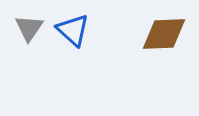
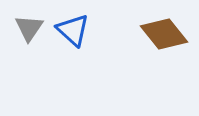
brown diamond: rotated 54 degrees clockwise
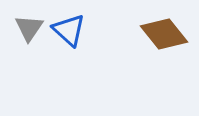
blue triangle: moved 4 px left
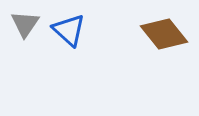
gray triangle: moved 4 px left, 4 px up
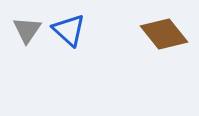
gray triangle: moved 2 px right, 6 px down
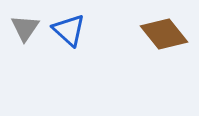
gray triangle: moved 2 px left, 2 px up
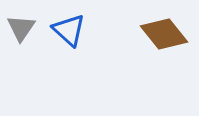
gray triangle: moved 4 px left
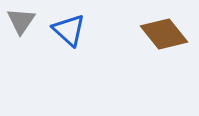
gray triangle: moved 7 px up
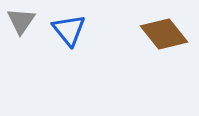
blue triangle: rotated 9 degrees clockwise
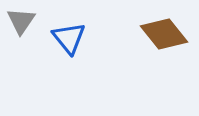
blue triangle: moved 8 px down
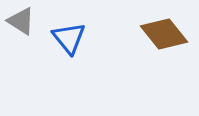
gray triangle: rotated 32 degrees counterclockwise
